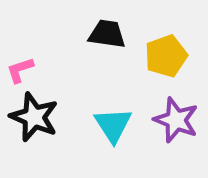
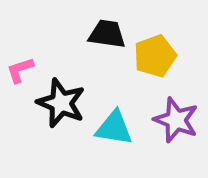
yellow pentagon: moved 11 px left
black star: moved 27 px right, 14 px up
cyan triangle: moved 1 px right, 3 px down; rotated 48 degrees counterclockwise
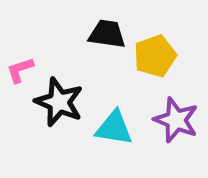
black star: moved 2 px left, 1 px up
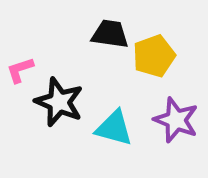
black trapezoid: moved 3 px right
yellow pentagon: moved 1 px left
cyan triangle: rotated 6 degrees clockwise
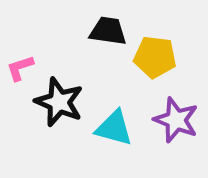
black trapezoid: moved 2 px left, 3 px up
yellow pentagon: moved 1 px right, 1 px down; rotated 27 degrees clockwise
pink L-shape: moved 2 px up
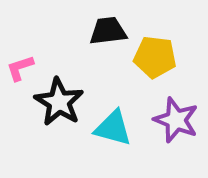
black trapezoid: rotated 15 degrees counterclockwise
black star: rotated 9 degrees clockwise
cyan triangle: moved 1 px left
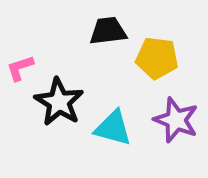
yellow pentagon: moved 2 px right, 1 px down
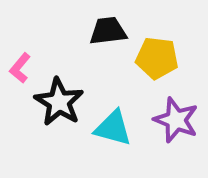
pink L-shape: rotated 32 degrees counterclockwise
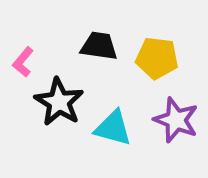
black trapezoid: moved 9 px left, 15 px down; rotated 15 degrees clockwise
pink L-shape: moved 3 px right, 6 px up
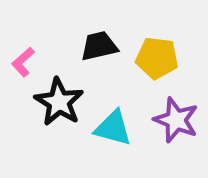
black trapezoid: rotated 21 degrees counterclockwise
pink L-shape: rotated 8 degrees clockwise
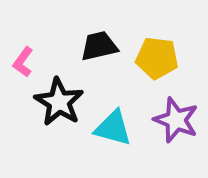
pink L-shape: rotated 12 degrees counterclockwise
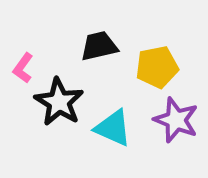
yellow pentagon: moved 9 px down; rotated 18 degrees counterclockwise
pink L-shape: moved 6 px down
cyan triangle: rotated 9 degrees clockwise
